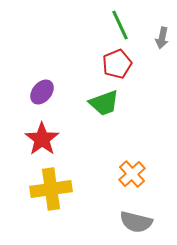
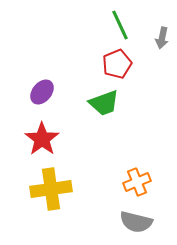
orange cross: moved 5 px right, 8 px down; rotated 20 degrees clockwise
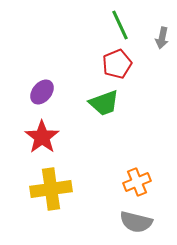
red star: moved 2 px up
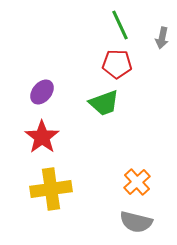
red pentagon: rotated 24 degrees clockwise
orange cross: rotated 20 degrees counterclockwise
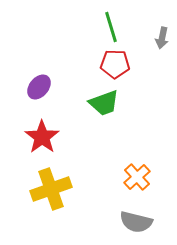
green line: moved 9 px left, 2 px down; rotated 8 degrees clockwise
red pentagon: moved 2 px left
purple ellipse: moved 3 px left, 5 px up
orange cross: moved 5 px up
yellow cross: rotated 12 degrees counterclockwise
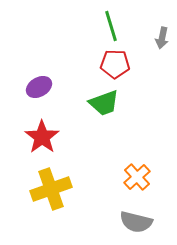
green line: moved 1 px up
purple ellipse: rotated 20 degrees clockwise
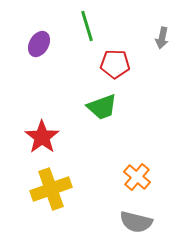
green line: moved 24 px left
purple ellipse: moved 43 px up; rotated 30 degrees counterclockwise
green trapezoid: moved 2 px left, 4 px down
orange cross: rotated 8 degrees counterclockwise
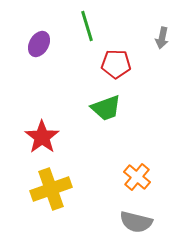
red pentagon: moved 1 px right
green trapezoid: moved 4 px right, 1 px down
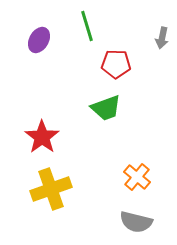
purple ellipse: moved 4 px up
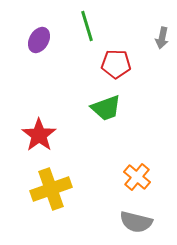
red star: moved 3 px left, 2 px up
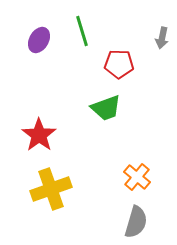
green line: moved 5 px left, 5 px down
red pentagon: moved 3 px right
gray semicircle: rotated 88 degrees counterclockwise
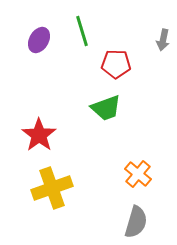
gray arrow: moved 1 px right, 2 px down
red pentagon: moved 3 px left
orange cross: moved 1 px right, 3 px up
yellow cross: moved 1 px right, 1 px up
